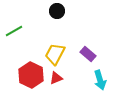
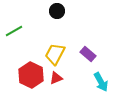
cyan arrow: moved 1 px right, 2 px down; rotated 12 degrees counterclockwise
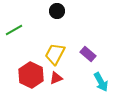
green line: moved 1 px up
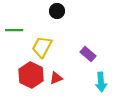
green line: rotated 30 degrees clockwise
yellow trapezoid: moved 13 px left, 7 px up
cyan arrow: rotated 24 degrees clockwise
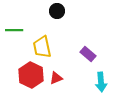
yellow trapezoid: rotated 40 degrees counterclockwise
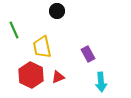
green line: rotated 66 degrees clockwise
purple rectangle: rotated 21 degrees clockwise
red triangle: moved 2 px right, 1 px up
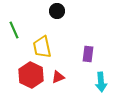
purple rectangle: rotated 35 degrees clockwise
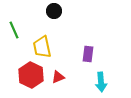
black circle: moved 3 px left
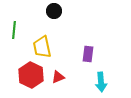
green line: rotated 30 degrees clockwise
